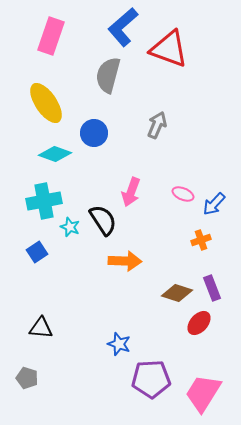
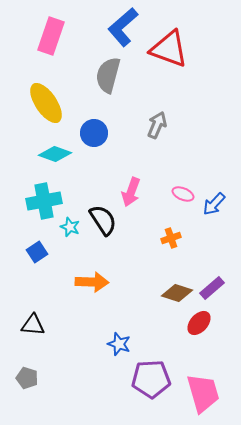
orange cross: moved 30 px left, 2 px up
orange arrow: moved 33 px left, 21 px down
purple rectangle: rotated 70 degrees clockwise
black triangle: moved 8 px left, 3 px up
pink trapezoid: rotated 132 degrees clockwise
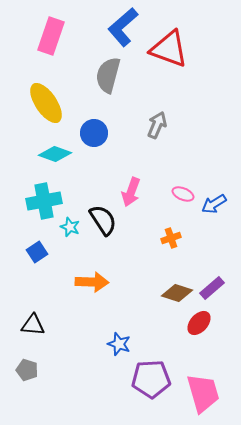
blue arrow: rotated 15 degrees clockwise
gray pentagon: moved 8 px up
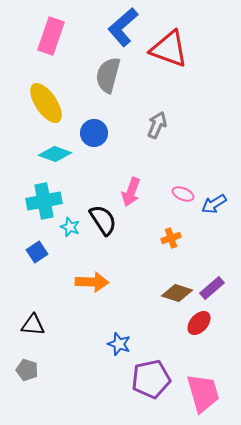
purple pentagon: rotated 9 degrees counterclockwise
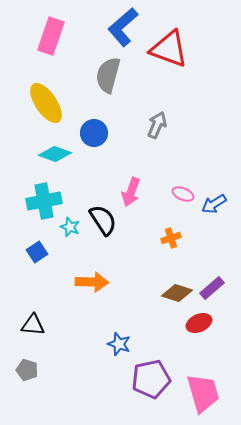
red ellipse: rotated 25 degrees clockwise
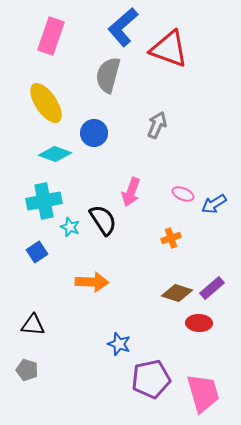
red ellipse: rotated 25 degrees clockwise
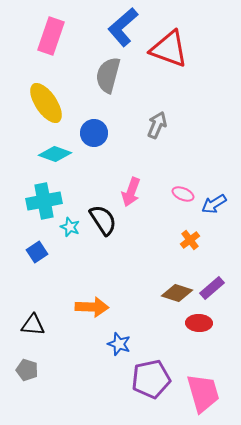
orange cross: moved 19 px right, 2 px down; rotated 18 degrees counterclockwise
orange arrow: moved 25 px down
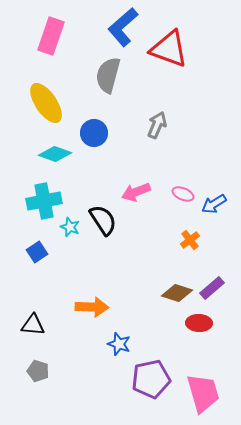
pink arrow: moved 5 px right; rotated 48 degrees clockwise
gray pentagon: moved 11 px right, 1 px down
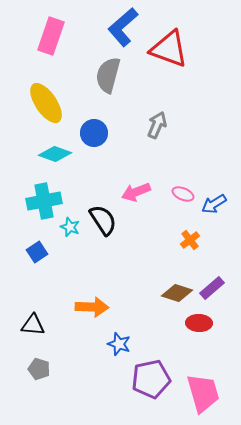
gray pentagon: moved 1 px right, 2 px up
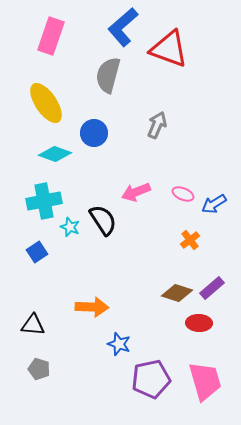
pink trapezoid: moved 2 px right, 12 px up
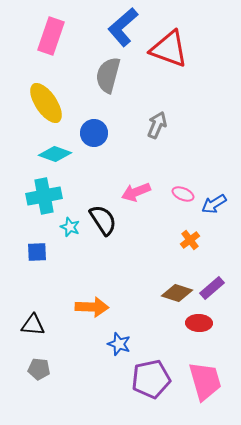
cyan cross: moved 5 px up
blue square: rotated 30 degrees clockwise
gray pentagon: rotated 10 degrees counterclockwise
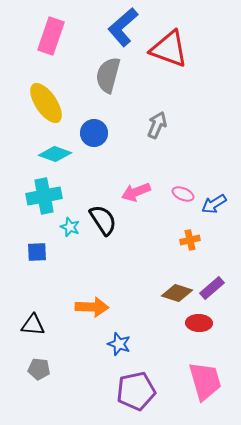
orange cross: rotated 24 degrees clockwise
purple pentagon: moved 15 px left, 12 px down
